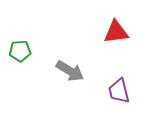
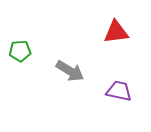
purple trapezoid: rotated 116 degrees clockwise
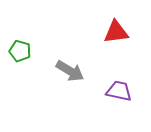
green pentagon: rotated 20 degrees clockwise
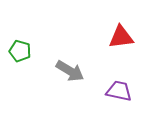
red triangle: moved 5 px right, 5 px down
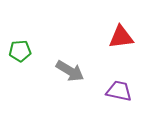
green pentagon: rotated 20 degrees counterclockwise
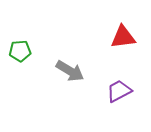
red triangle: moved 2 px right
purple trapezoid: rotated 40 degrees counterclockwise
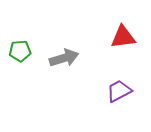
gray arrow: moved 6 px left, 13 px up; rotated 48 degrees counterclockwise
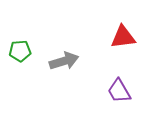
gray arrow: moved 3 px down
purple trapezoid: rotated 92 degrees counterclockwise
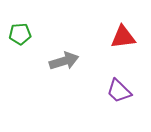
green pentagon: moved 17 px up
purple trapezoid: rotated 16 degrees counterclockwise
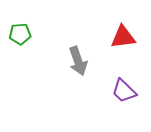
gray arrow: moved 14 px right; rotated 88 degrees clockwise
purple trapezoid: moved 5 px right
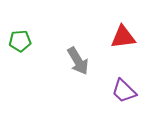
green pentagon: moved 7 px down
gray arrow: rotated 12 degrees counterclockwise
